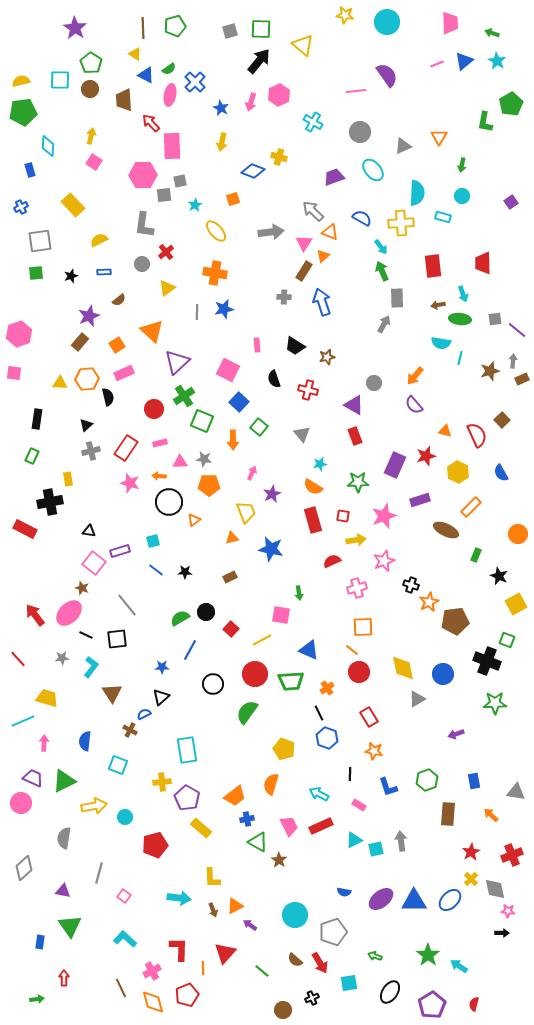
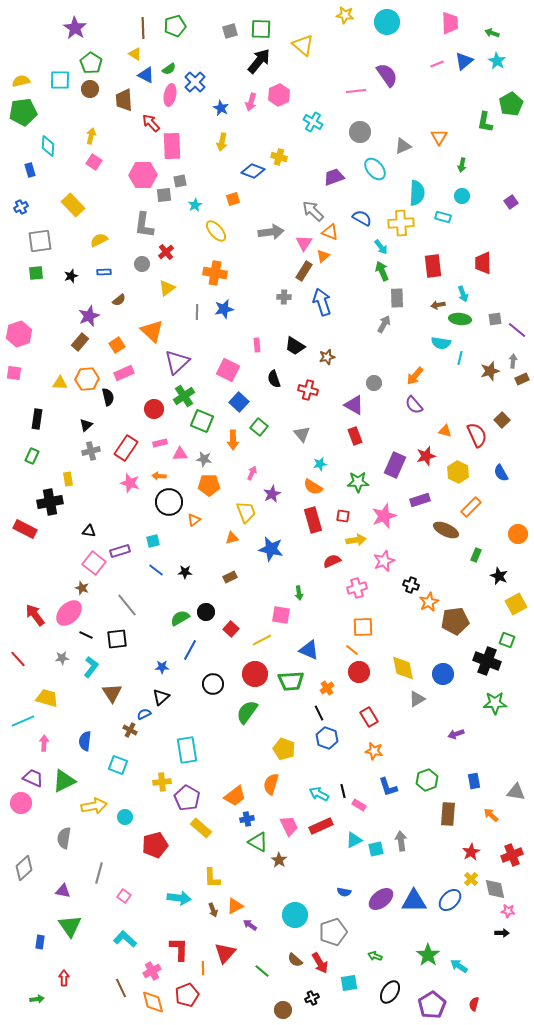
cyan ellipse at (373, 170): moved 2 px right, 1 px up
pink triangle at (180, 462): moved 8 px up
black line at (350, 774): moved 7 px left, 17 px down; rotated 16 degrees counterclockwise
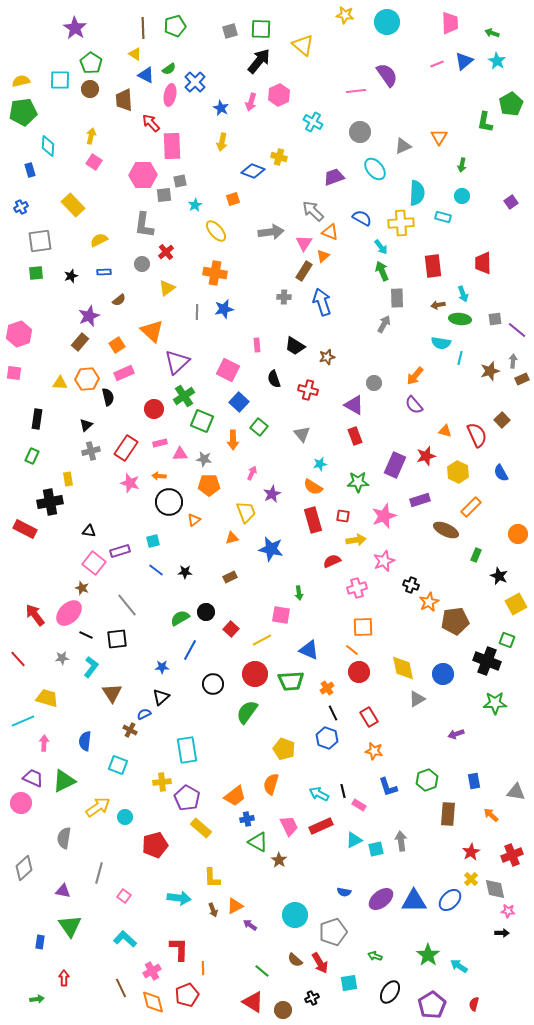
black line at (319, 713): moved 14 px right
yellow arrow at (94, 806): moved 4 px right, 1 px down; rotated 25 degrees counterclockwise
red triangle at (225, 953): moved 28 px right, 49 px down; rotated 40 degrees counterclockwise
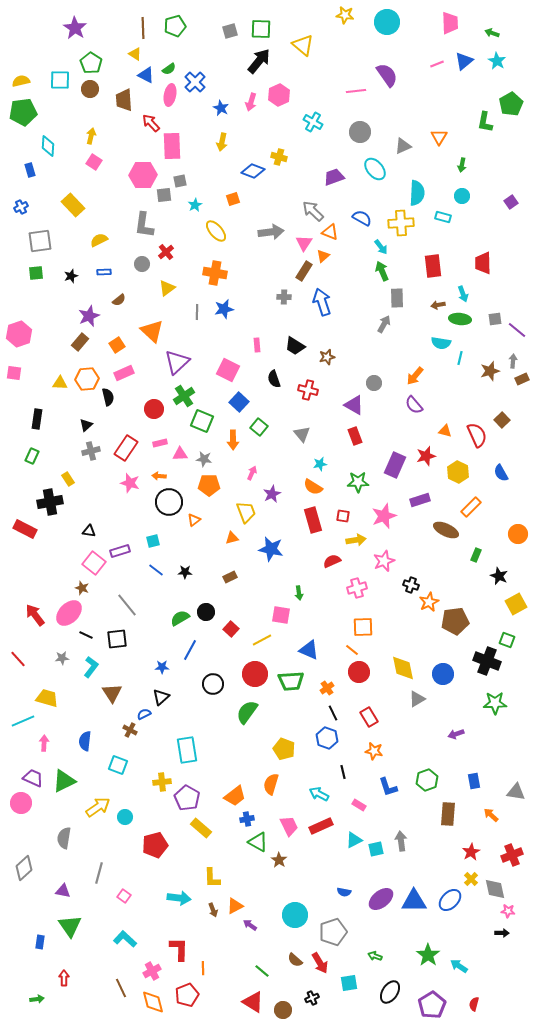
yellow rectangle at (68, 479): rotated 24 degrees counterclockwise
black line at (343, 791): moved 19 px up
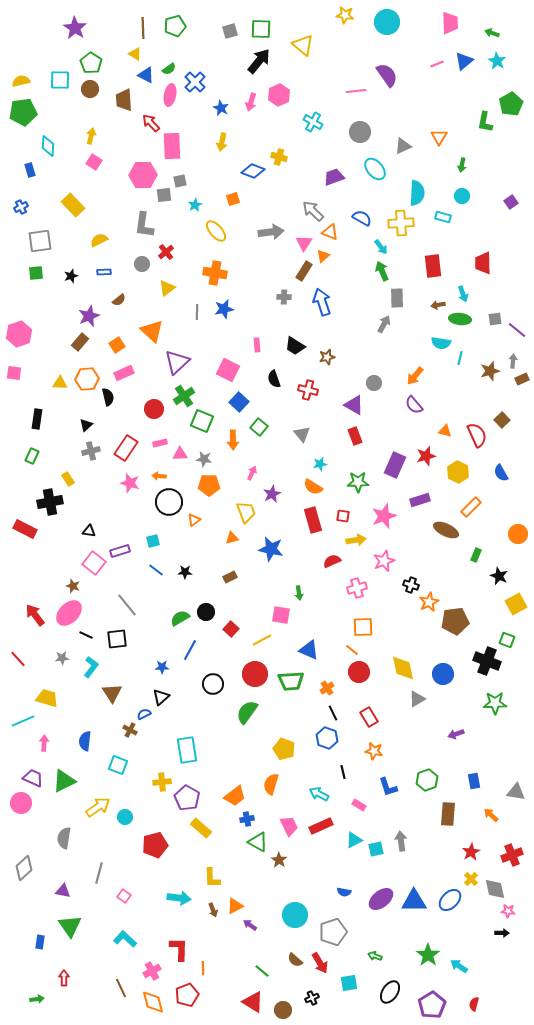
brown star at (82, 588): moved 9 px left, 2 px up
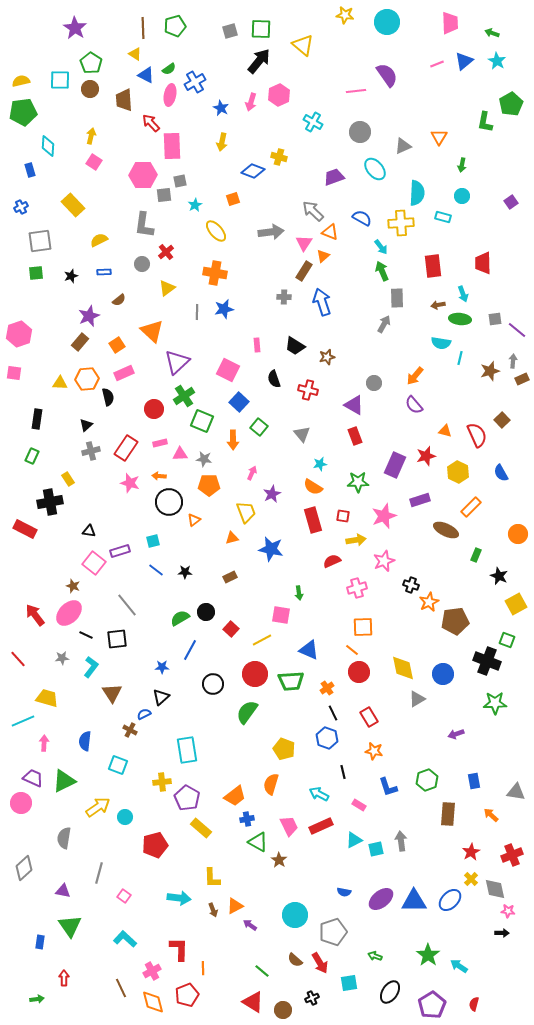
blue cross at (195, 82): rotated 15 degrees clockwise
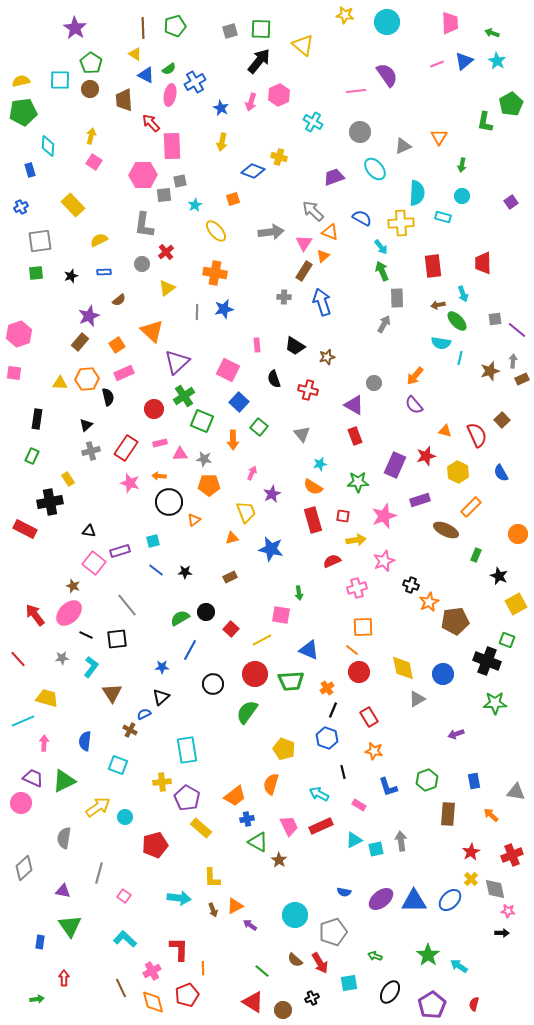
green ellipse at (460, 319): moved 3 px left, 2 px down; rotated 40 degrees clockwise
black line at (333, 713): moved 3 px up; rotated 49 degrees clockwise
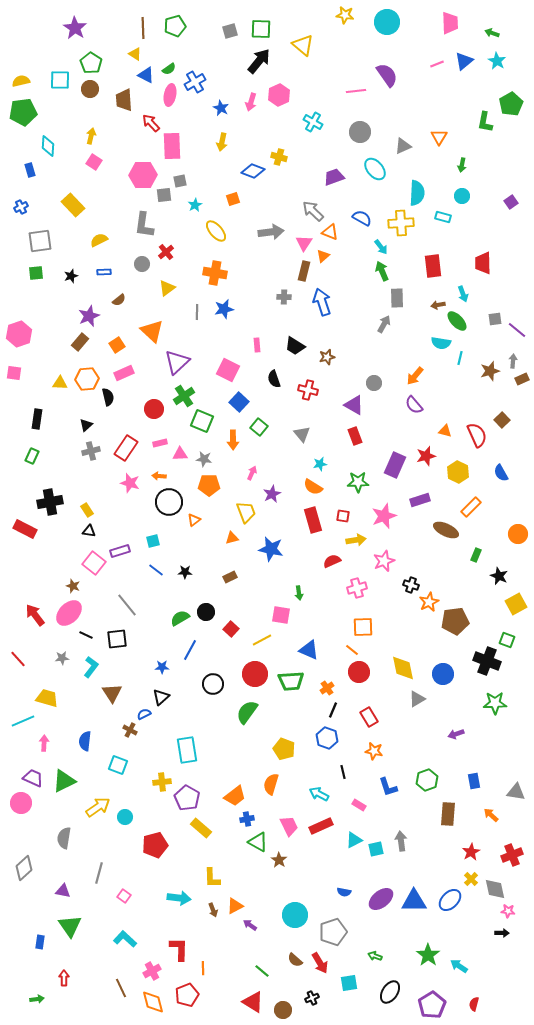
brown rectangle at (304, 271): rotated 18 degrees counterclockwise
yellow rectangle at (68, 479): moved 19 px right, 31 px down
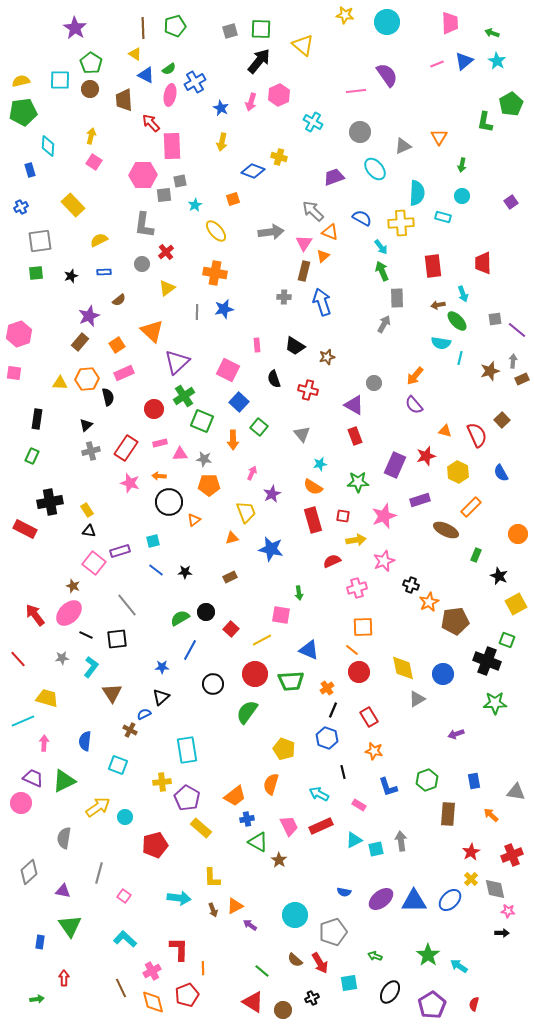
gray diamond at (24, 868): moved 5 px right, 4 px down
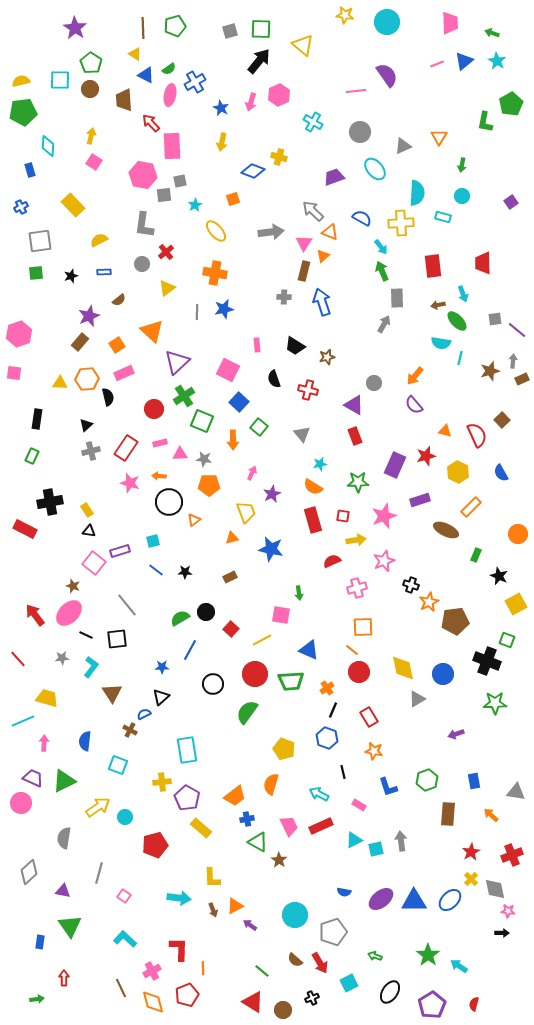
pink hexagon at (143, 175): rotated 12 degrees clockwise
cyan square at (349, 983): rotated 18 degrees counterclockwise
